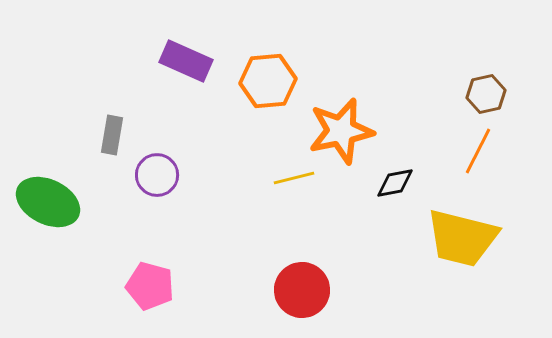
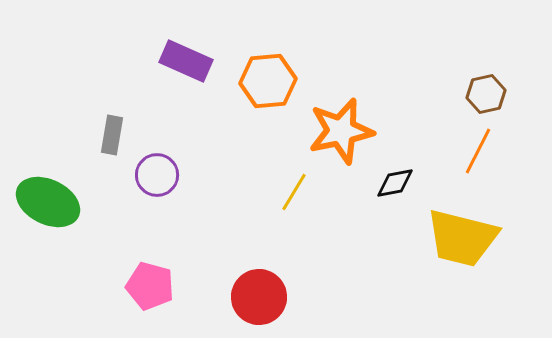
yellow line: moved 14 px down; rotated 45 degrees counterclockwise
red circle: moved 43 px left, 7 px down
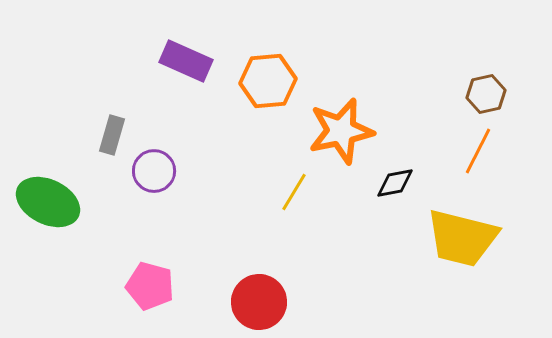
gray rectangle: rotated 6 degrees clockwise
purple circle: moved 3 px left, 4 px up
red circle: moved 5 px down
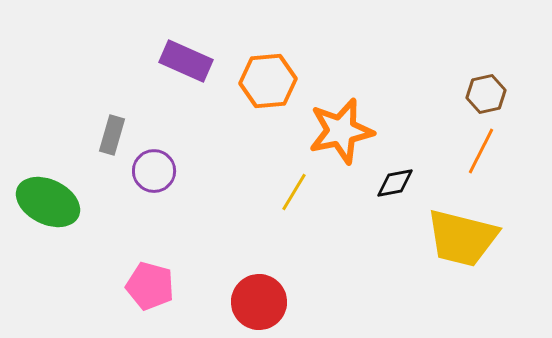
orange line: moved 3 px right
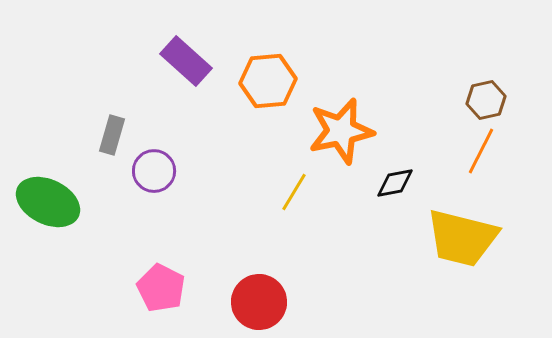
purple rectangle: rotated 18 degrees clockwise
brown hexagon: moved 6 px down
pink pentagon: moved 11 px right, 2 px down; rotated 12 degrees clockwise
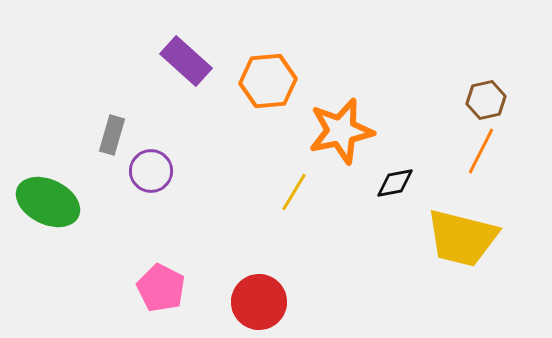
purple circle: moved 3 px left
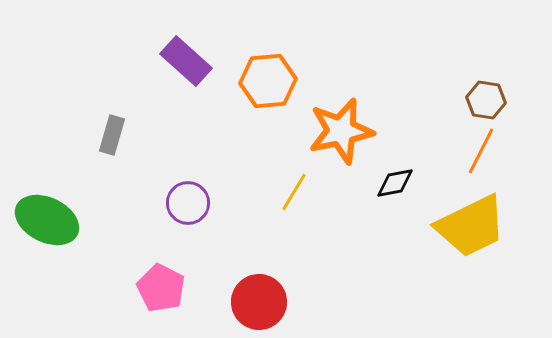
brown hexagon: rotated 21 degrees clockwise
purple circle: moved 37 px right, 32 px down
green ellipse: moved 1 px left, 18 px down
yellow trapezoid: moved 9 px right, 12 px up; rotated 40 degrees counterclockwise
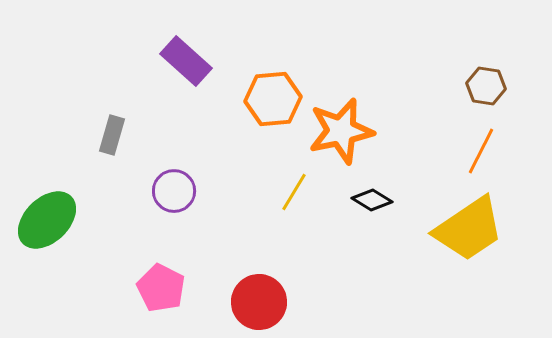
orange hexagon: moved 5 px right, 18 px down
brown hexagon: moved 14 px up
black diamond: moved 23 px left, 17 px down; rotated 42 degrees clockwise
purple circle: moved 14 px left, 12 px up
green ellipse: rotated 70 degrees counterclockwise
yellow trapezoid: moved 2 px left, 3 px down; rotated 8 degrees counterclockwise
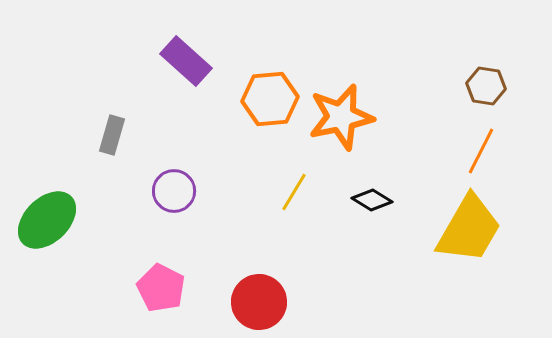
orange hexagon: moved 3 px left
orange star: moved 14 px up
yellow trapezoid: rotated 26 degrees counterclockwise
